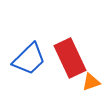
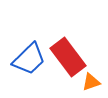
red rectangle: moved 2 px left, 1 px up; rotated 12 degrees counterclockwise
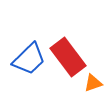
orange triangle: moved 2 px right, 1 px down
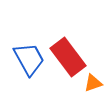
blue trapezoid: rotated 75 degrees counterclockwise
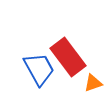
blue trapezoid: moved 10 px right, 10 px down
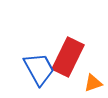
red rectangle: rotated 63 degrees clockwise
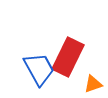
orange triangle: moved 1 px down
